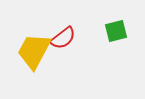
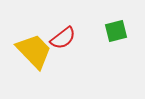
yellow trapezoid: rotated 108 degrees clockwise
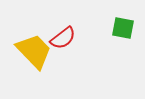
green square: moved 7 px right, 3 px up; rotated 25 degrees clockwise
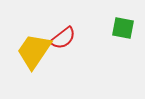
yellow trapezoid: rotated 102 degrees counterclockwise
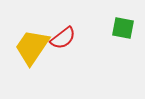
yellow trapezoid: moved 2 px left, 4 px up
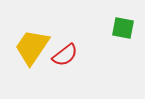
red semicircle: moved 2 px right, 17 px down
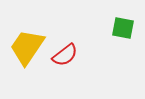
yellow trapezoid: moved 5 px left
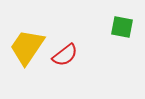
green square: moved 1 px left, 1 px up
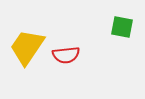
red semicircle: moved 1 px right; rotated 32 degrees clockwise
